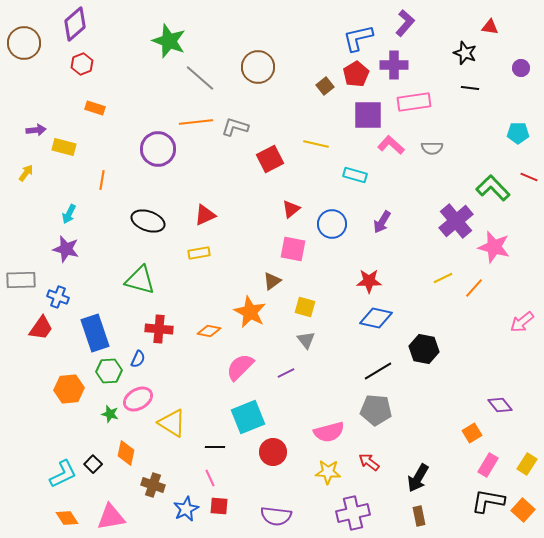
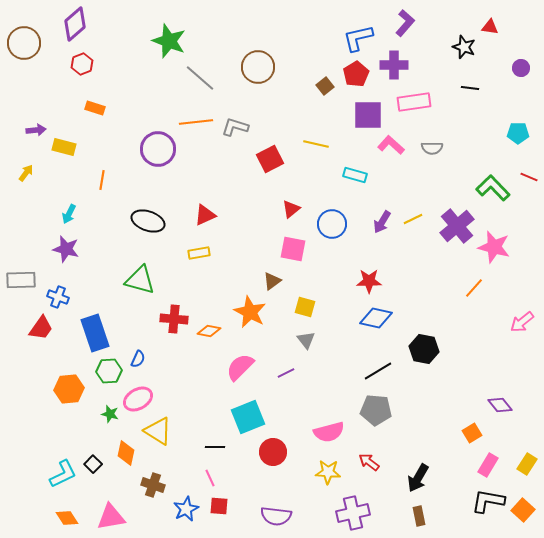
black star at (465, 53): moved 1 px left, 6 px up
purple cross at (456, 221): moved 1 px right, 5 px down
yellow line at (443, 278): moved 30 px left, 59 px up
red cross at (159, 329): moved 15 px right, 10 px up
yellow triangle at (172, 423): moved 14 px left, 8 px down
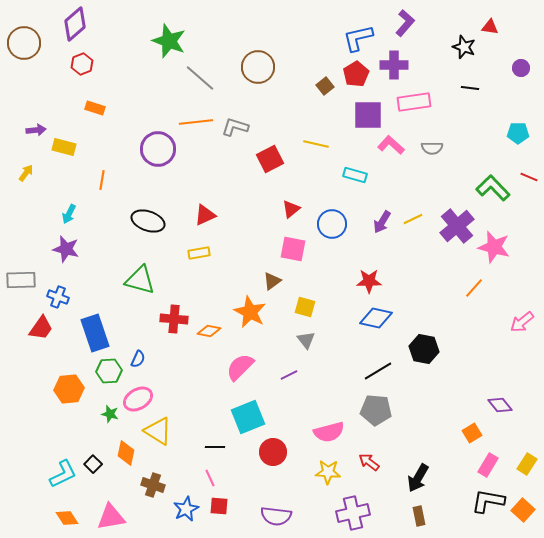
purple line at (286, 373): moved 3 px right, 2 px down
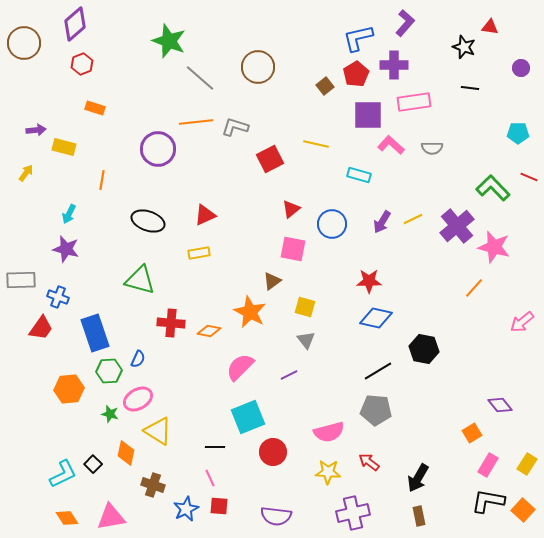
cyan rectangle at (355, 175): moved 4 px right
red cross at (174, 319): moved 3 px left, 4 px down
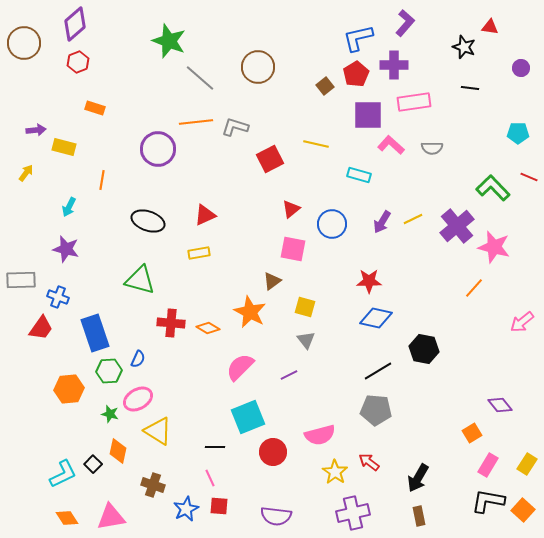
red hexagon at (82, 64): moved 4 px left, 2 px up
cyan arrow at (69, 214): moved 7 px up
orange diamond at (209, 331): moved 1 px left, 3 px up; rotated 20 degrees clockwise
pink semicircle at (329, 432): moved 9 px left, 3 px down
orange diamond at (126, 453): moved 8 px left, 2 px up
yellow star at (328, 472): moved 7 px right; rotated 30 degrees clockwise
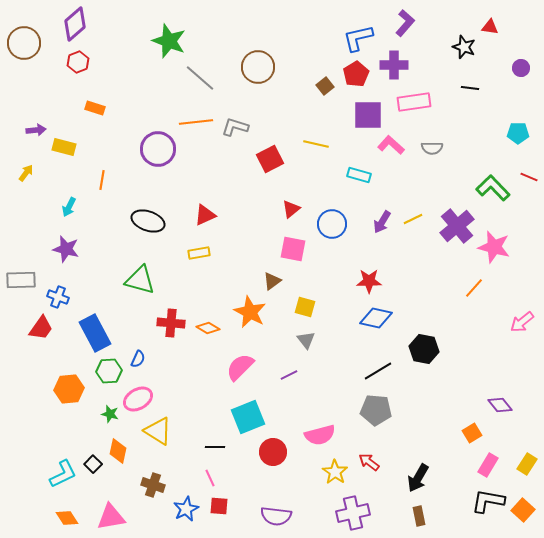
blue rectangle at (95, 333): rotated 9 degrees counterclockwise
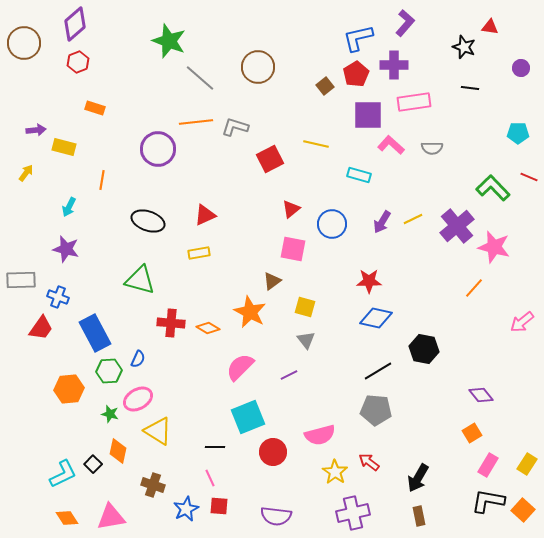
purple diamond at (500, 405): moved 19 px left, 10 px up
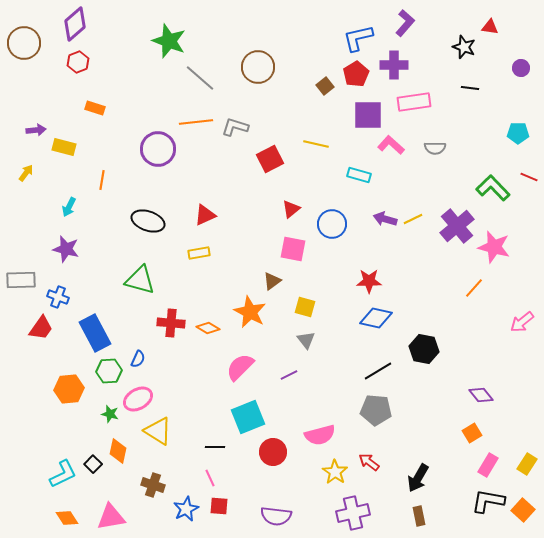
gray semicircle at (432, 148): moved 3 px right
purple arrow at (382, 222): moved 3 px right, 3 px up; rotated 75 degrees clockwise
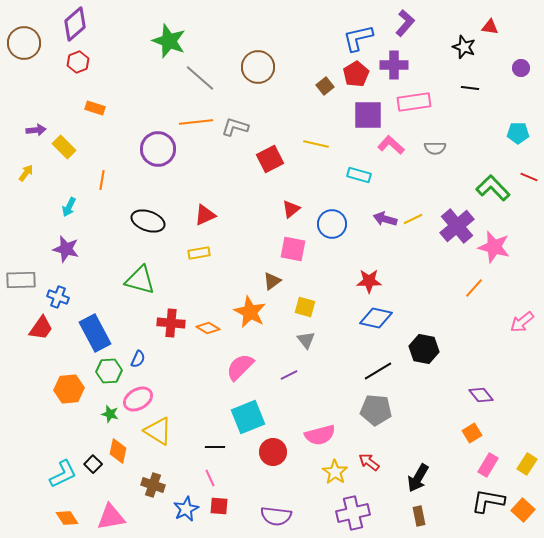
yellow rectangle at (64, 147): rotated 30 degrees clockwise
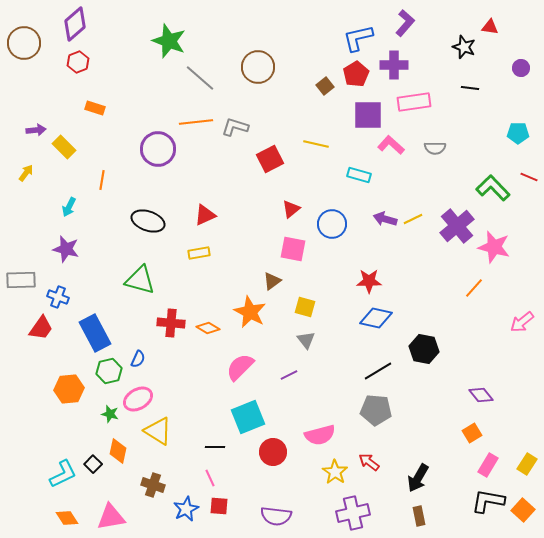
green hexagon at (109, 371): rotated 10 degrees counterclockwise
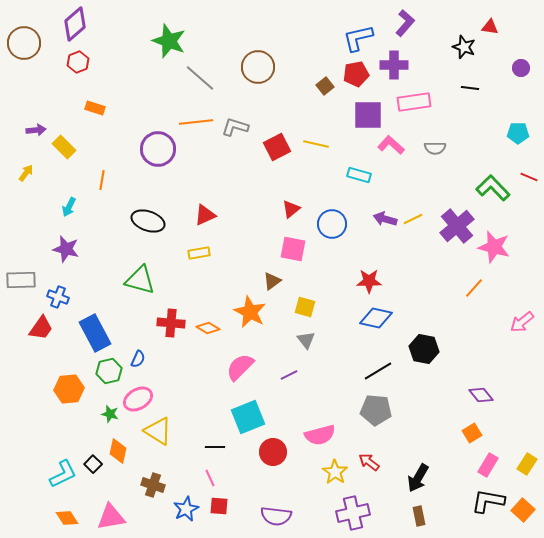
red pentagon at (356, 74): rotated 20 degrees clockwise
red square at (270, 159): moved 7 px right, 12 px up
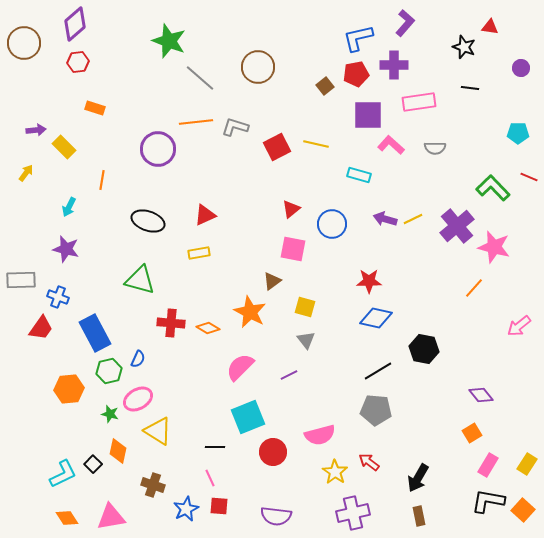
red hexagon at (78, 62): rotated 15 degrees clockwise
pink rectangle at (414, 102): moved 5 px right
pink arrow at (522, 322): moved 3 px left, 4 px down
